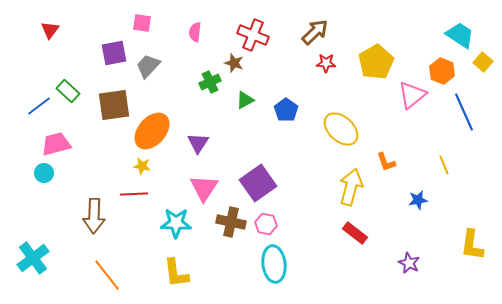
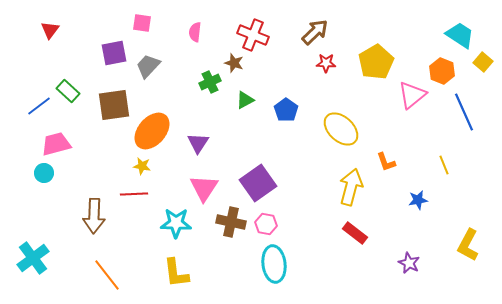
yellow L-shape at (472, 245): moved 4 px left; rotated 20 degrees clockwise
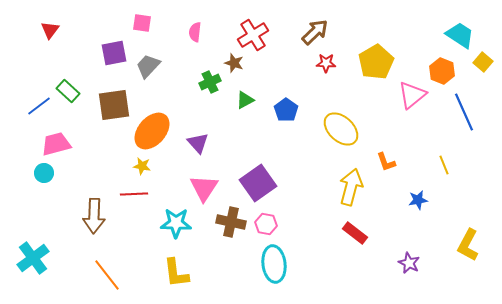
red cross at (253, 35): rotated 36 degrees clockwise
purple triangle at (198, 143): rotated 15 degrees counterclockwise
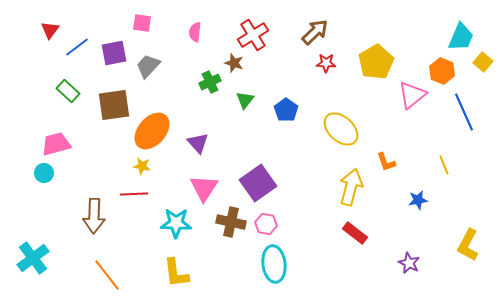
cyan trapezoid at (460, 35): moved 1 px right, 2 px down; rotated 80 degrees clockwise
green triangle at (245, 100): rotated 24 degrees counterclockwise
blue line at (39, 106): moved 38 px right, 59 px up
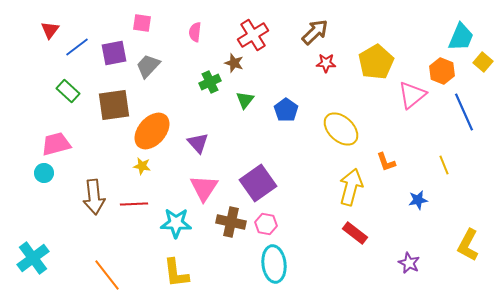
red line at (134, 194): moved 10 px down
brown arrow at (94, 216): moved 19 px up; rotated 8 degrees counterclockwise
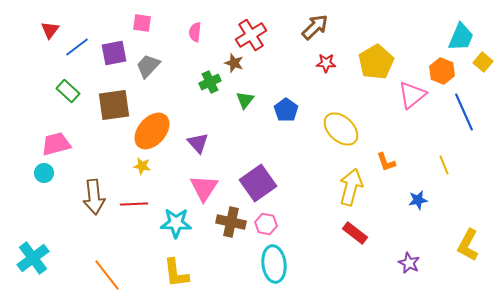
brown arrow at (315, 32): moved 5 px up
red cross at (253, 35): moved 2 px left
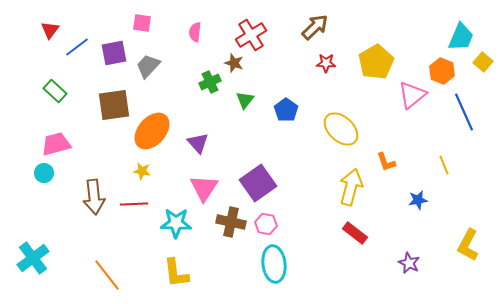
green rectangle at (68, 91): moved 13 px left
yellow star at (142, 166): moved 5 px down
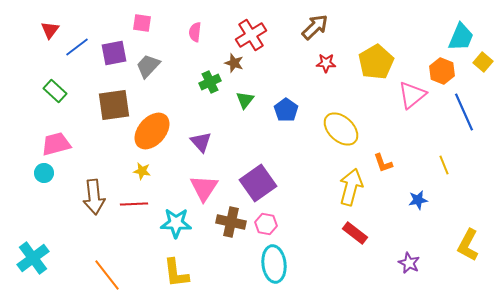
purple triangle at (198, 143): moved 3 px right, 1 px up
orange L-shape at (386, 162): moved 3 px left, 1 px down
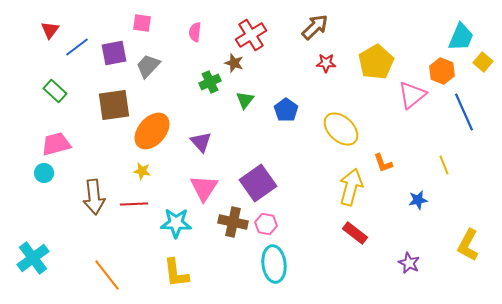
brown cross at (231, 222): moved 2 px right
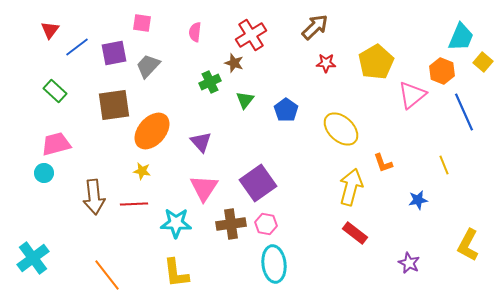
brown cross at (233, 222): moved 2 px left, 2 px down; rotated 20 degrees counterclockwise
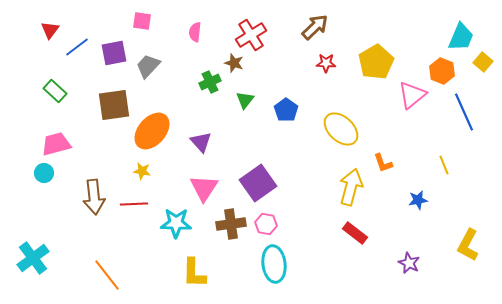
pink square at (142, 23): moved 2 px up
yellow L-shape at (176, 273): moved 18 px right; rotated 8 degrees clockwise
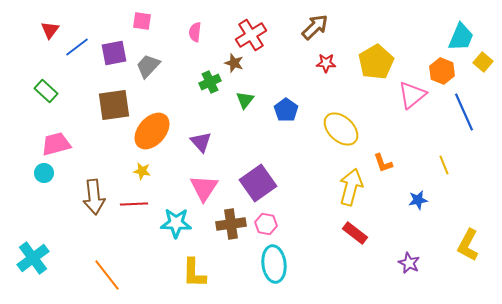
green rectangle at (55, 91): moved 9 px left
